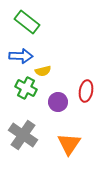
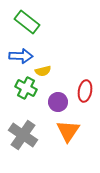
red ellipse: moved 1 px left
orange triangle: moved 1 px left, 13 px up
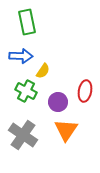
green rectangle: rotated 40 degrees clockwise
yellow semicircle: rotated 42 degrees counterclockwise
green cross: moved 3 px down
orange triangle: moved 2 px left, 1 px up
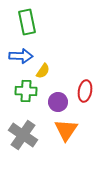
green cross: rotated 25 degrees counterclockwise
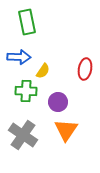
blue arrow: moved 2 px left, 1 px down
red ellipse: moved 22 px up
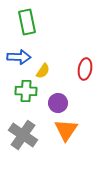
purple circle: moved 1 px down
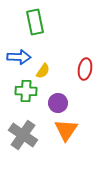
green rectangle: moved 8 px right
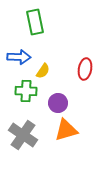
orange triangle: rotated 40 degrees clockwise
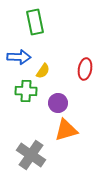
gray cross: moved 8 px right, 20 px down
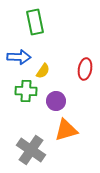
purple circle: moved 2 px left, 2 px up
gray cross: moved 5 px up
